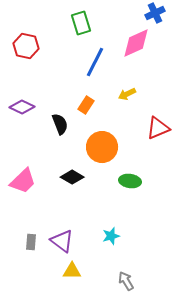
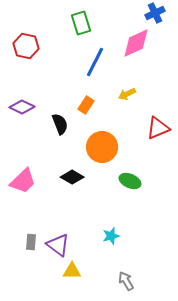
green ellipse: rotated 15 degrees clockwise
purple triangle: moved 4 px left, 4 px down
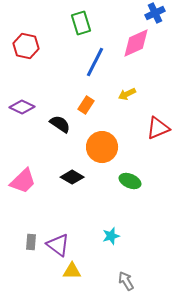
black semicircle: rotated 35 degrees counterclockwise
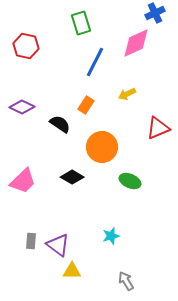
gray rectangle: moved 1 px up
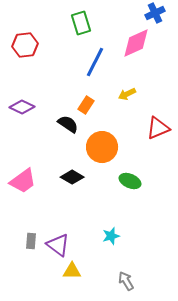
red hexagon: moved 1 px left, 1 px up; rotated 20 degrees counterclockwise
black semicircle: moved 8 px right
pink trapezoid: rotated 8 degrees clockwise
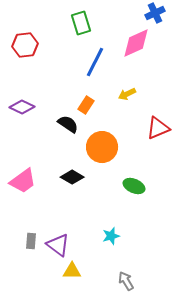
green ellipse: moved 4 px right, 5 px down
